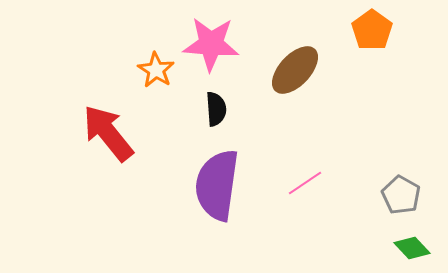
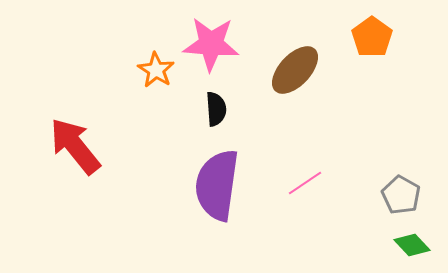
orange pentagon: moved 7 px down
red arrow: moved 33 px left, 13 px down
green diamond: moved 3 px up
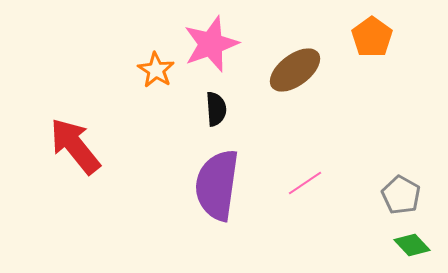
pink star: rotated 24 degrees counterclockwise
brown ellipse: rotated 10 degrees clockwise
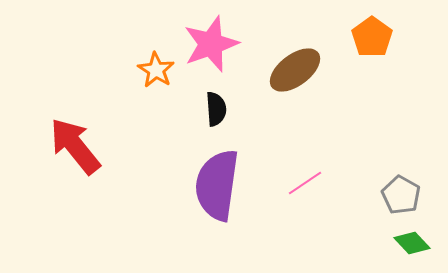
green diamond: moved 2 px up
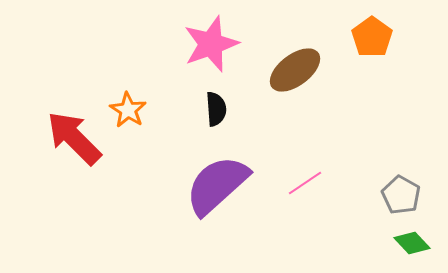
orange star: moved 28 px left, 40 px down
red arrow: moved 1 px left, 8 px up; rotated 6 degrees counterclockwise
purple semicircle: rotated 40 degrees clockwise
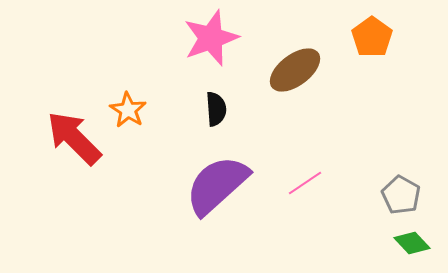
pink star: moved 6 px up
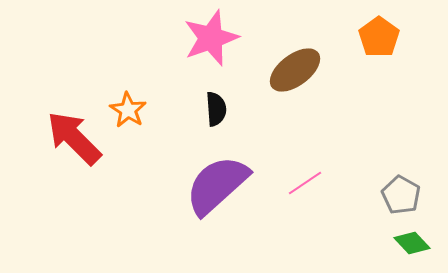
orange pentagon: moved 7 px right
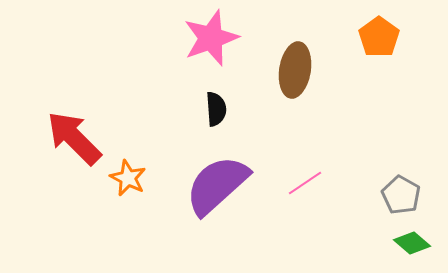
brown ellipse: rotated 44 degrees counterclockwise
orange star: moved 68 px down; rotated 6 degrees counterclockwise
green diamond: rotated 6 degrees counterclockwise
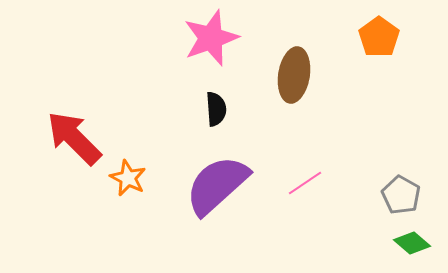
brown ellipse: moved 1 px left, 5 px down
